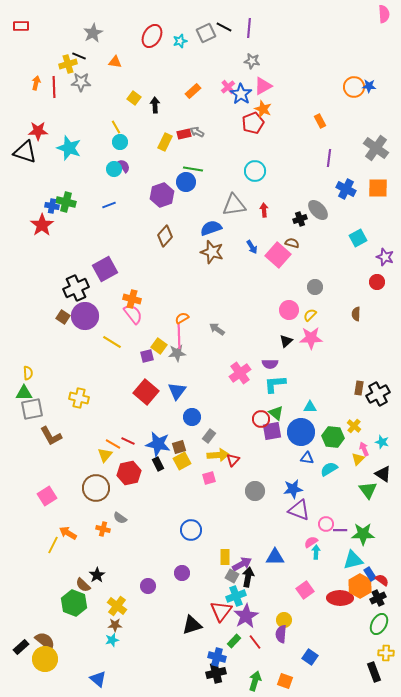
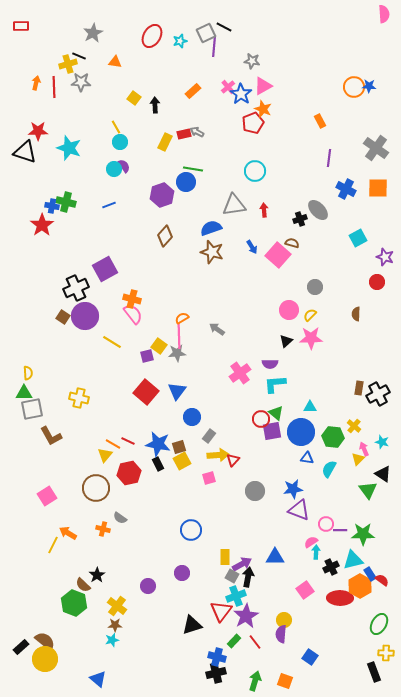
purple line at (249, 28): moved 35 px left, 19 px down
cyan semicircle at (329, 469): rotated 30 degrees counterclockwise
black cross at (378, 598): moved 47 px left, 31 px up
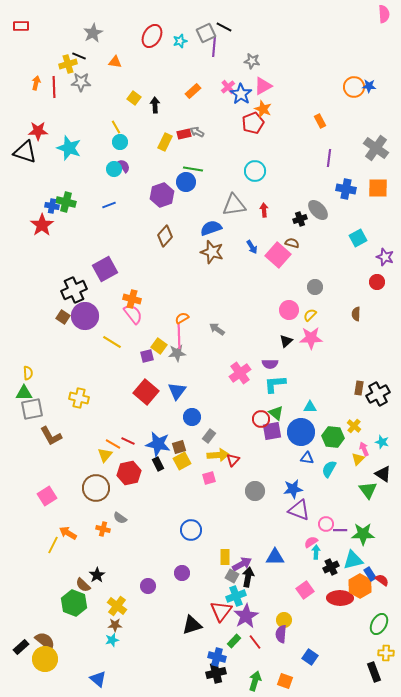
blue cross at (346, 189): rotated 18 degrees counterclockwise
black cross at (76, 288): moved 2 px left, 2 px down
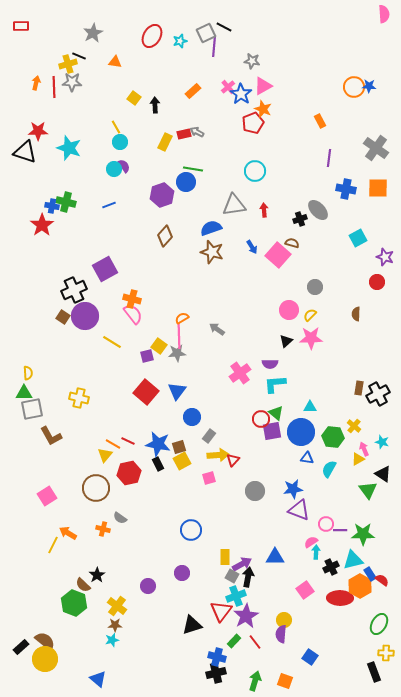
gray star at (81, 82): moved 9 px left
yellow triangle at (358, 459): rotated 16 degrees clockwise
